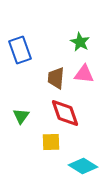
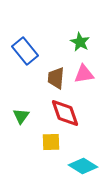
blue rectangle: moved 5 px right, 1 px down; rotated 20 degrees counterclockwise
pink triangle: rotated 15 degrees counterclockwise
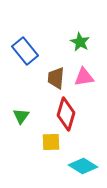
pink triangle: moved 3 px down
red diamond: moved 1 px right, 1 px down; rotated 36 degrees clockwise
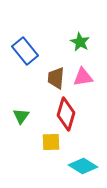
pink triangle: moved 1 px left
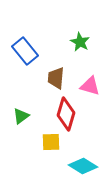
pink triangle: moved 7 px right, 9 px down; rotated 25 degrees clockwise
green triangle: rotated 18 degrees clockwise
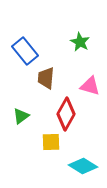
brown trapezoid: moved 10 px left
red diamond: rotated 12 degrees clockwise
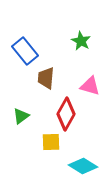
green star: moved 1 px right, 1 px up
